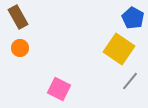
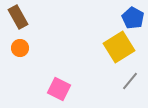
yellow square: moved 2 px up; rotated 24 degrees clockwise
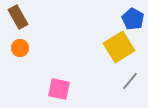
blue pentagon: moved 1 px down
pink square: rotated 15 degrees counterclockwise
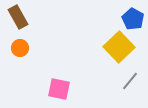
yellow square: rotated 12 degrees counterclockwise
